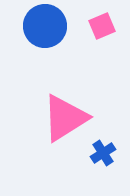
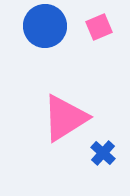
pink square: moved 3 px left, 1 px down
blue cross: rotated 15 degrees counterclockwise
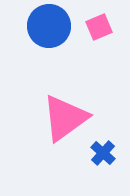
blue circle: moved 4 px right
pink triangle: rotated 4 degrees counterclockwise
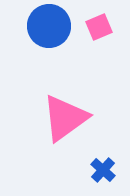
blue cross: moved 17 px down
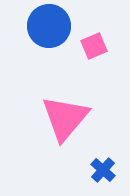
pink square: moved 5 px left, 19 px down
pink triangle: rotated 14 degrees counterclockwise
